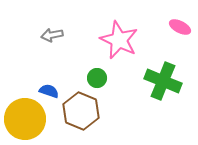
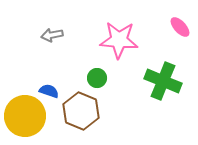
pink ellipse: rotated 20 degrees clockwise
pink star: rotated 21 degrees counterclockwise
yellow circle: moved 3 px up
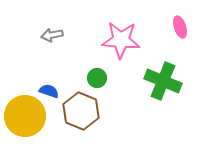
pink ellipse: rotated 25 degrees clockwise
pink star: moved 2 px right
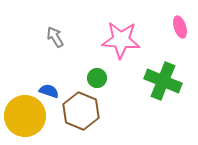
gray arrow: moved 3 px right, 2 px down; rotated 70 degrees clockwise
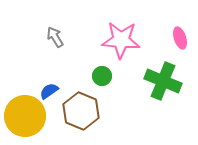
pink ellipse: moved 11 px down
green circle: moved 5 px right, 2 px up
blue semicircle: rotated 54 degrees counterclockwise
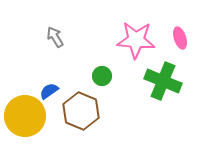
pink star: moved 15 px right
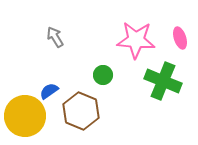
green circle: moved 1 px right, 1 px up
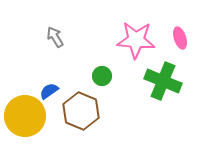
green circle: moved 1 px left, 1 px down
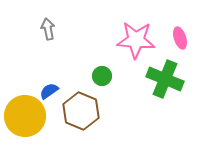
gray arrow: moved 7 px left, 8 px up; rotated 20 degrees clockwise
green cross: moved 2 px right, 2 px up
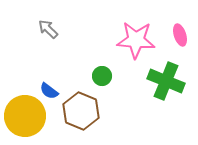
gray arrow: rotated 35 degrees counterclockwise
pink ellipse: moved 3 px up
green cross: moved 1 px right, 2 px down
blue semicircle: rotated 108 degrees counterclockwise
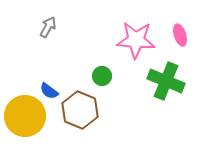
gray arrow: moved 2 px up; rotated 75 degrees clockwise
brown hexagon: moved 1 px left, 1 px up
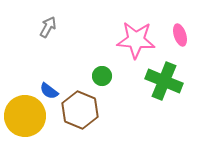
green cross: moved 2 px left
